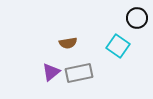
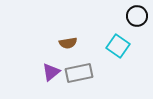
black circle: moved 2 px up
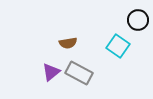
black circle: moved 1 px right, 4 px down
gray rectangle: rotated 40 degrees clockwise
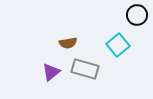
black circle: moved 1 px left, 5 px up
cyan square: moved 1 px up; rotated 15 degrees clockwise
gray rectangle: moved 6 px right, 4 px up; rotated 12 degrees counterclockwise
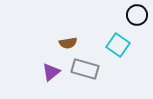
cyan square: rotated 15 degrees counterclockwise
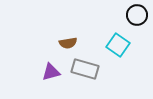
purple triangle: rotated 24 degrees clockwise
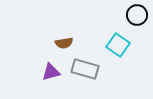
brown semicircle: moved 4 px left
